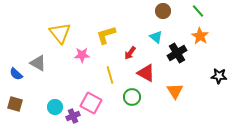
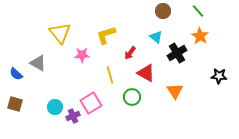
pink square: rotated 30 degrees clockwise
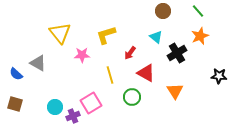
orange star: rotated 18 degrees clockwise
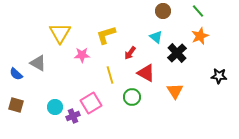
yellow triangle: rotated 10 degrees clockwise
black cross: rotated 12 degrees counterclockwise
brown square: moved 1 px right, 1 px down
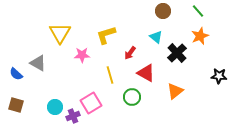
orange triangle: rotated 24 degrees clockwise
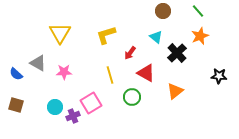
pink star: moved 18 px left, 17 px down
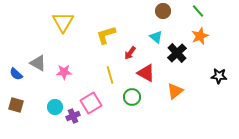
yellow triangle: moved 3 px right, 11 px up
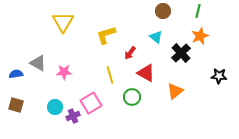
green line: rotated 56 degrees clockwise
black cross: moved 4 px right
blue semicircle: rotated 128 degrees clockwise
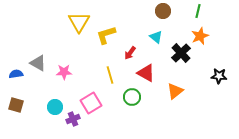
yellow triangle: moved 16 px right
purple cross: moved 3 px down
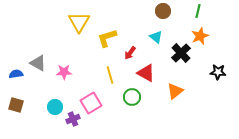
yellow L-shape: moved 1 px right, 3 px down
black star: moved 1 px left, 4 px up
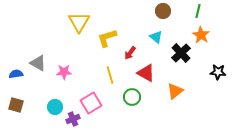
orange star: moved 1 px right, 1 px up; rotated 18 degrees counterclockwise
